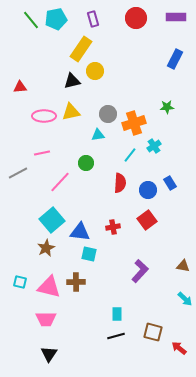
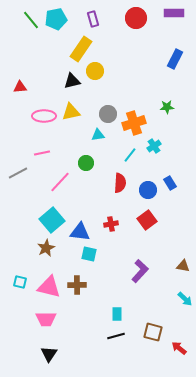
purple rectangle at (176, 17): moved 2 px left, 4 px up
red cross at (113, 227): moved 2 px left, 3 px up
brown cross at (76, 282): moved 1 px right, 3 px down
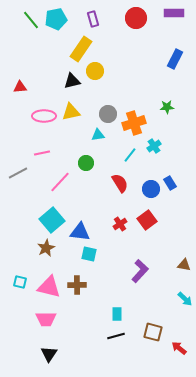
red semicircle at (120, 183): rotated 36 degrees counterclockwise
blue circle at (148, 190): moved 3 px right, 1 px up
red cross at (111, 224): moved 9 px right; rotated 24 degrees counterclockwise
brown triangle at (183, 266): moved 1 px right, 1 px up
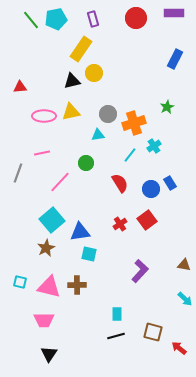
yellow circle at (95, 71): moved 1 px left, 2 px down
green star at (167, 107): rotated 24 degrees counterclockwise
gray line at (18, 173): rotated 42 degrees counterclockwise
blue triangle at (80, 232): rotated 15 degrees counterclockwise
pink trapezoid at (46, 319): moved 2 px left, 1 px down
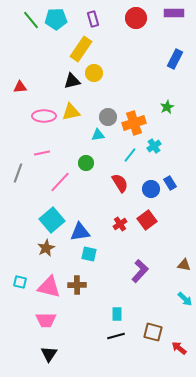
cyan pentagon at (56, 19): rotated 10 degrees clockwise
gray circle at (108, 114): moved 3 px down
pink trapezoid at (44, 320): moved 2 px right
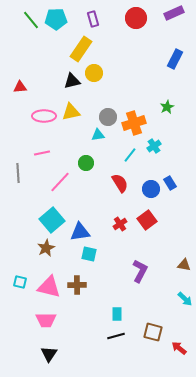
purple rectangle at (174, 13): rotated 24 degrees counterclockwise
gray line at (18, 173): rotated 24 degrees counterclockwise
purple L-shape at (140, 271): rotated 15 degrees counterclockwise
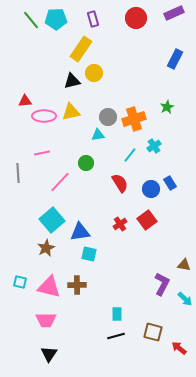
red triangle at (20, 87): moved 5 px right, 14 px down
orange cross at (134, 123): moved 4 px up
purple L-shape at (140, 271): moved 22 px right, 13 px down
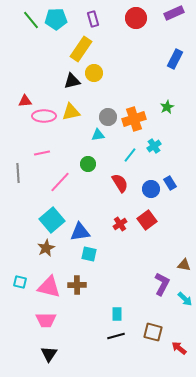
green circle at (86, 163): moved 2 px right, 1 px down
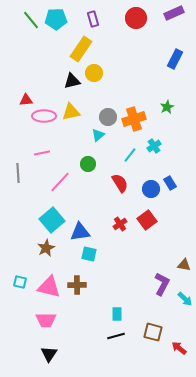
red triangle at (25, 101): moved 1 px right, 1 px up
cyan triangle at (98, 135): rotated 32 degrees counterclockwise
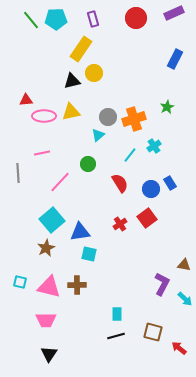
red square at (147, 220): moved 2 px up
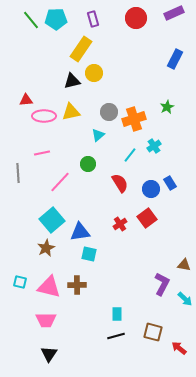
gray circle at (108, 117): moved 1 px right, 5 px up
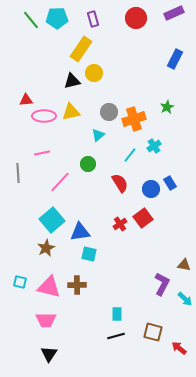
cyan pentagon at (56, 19): moved 1 px right, 1 px up
red square at (147, 218): moved 4 px left
